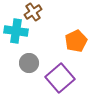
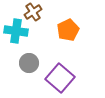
orange pentagon: moved 8 px left, 11 px up
purple square: rotated 8 degrees counterclockwise
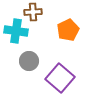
brown cross: rotated 30 degrees clockwise
gray circle: moved 2 px up
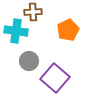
purple square: moved 5 px left
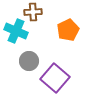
cyan cross: rotated 15 degrees clockwise
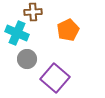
cyan cross: moved 1 px right, 2 px down
gray circle: moved 2 px left, 2 px up
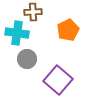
cyan cross: rotated 15 degrees counterclockwise
purple square: moved 3 px right, 2 px down
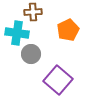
gray circle: moved 4 px right, 5 px up
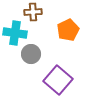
cyan cross: moved 2 px left
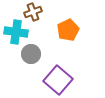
brown cross: rotated 18 degrees counterclockwise
cyan cross: moved 1 px right, 1 px up
